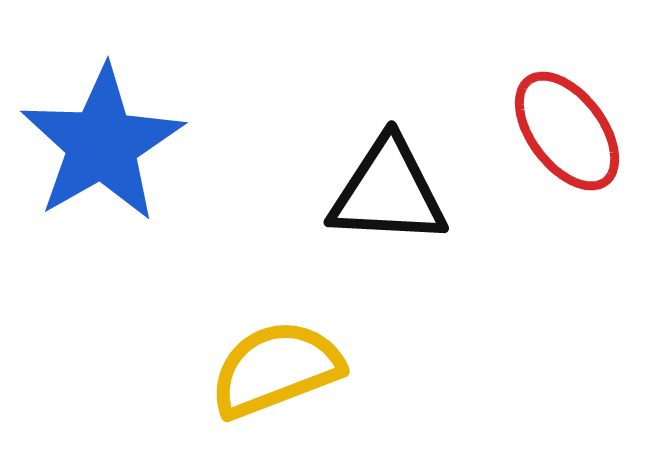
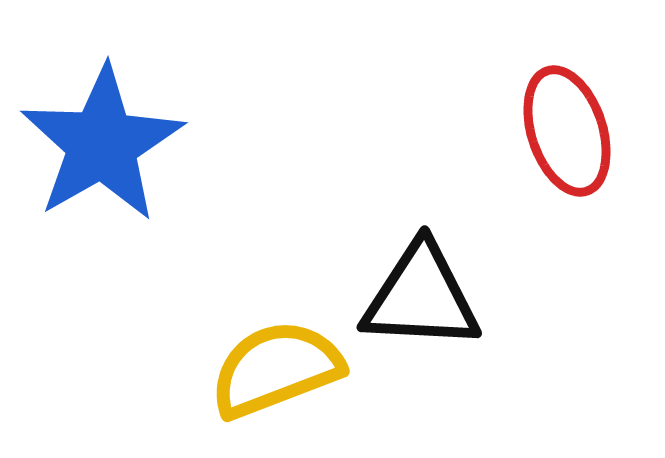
red ellipse: rotated 19 degrees clockwise
black triangle: moved 33 px right, 105 px down
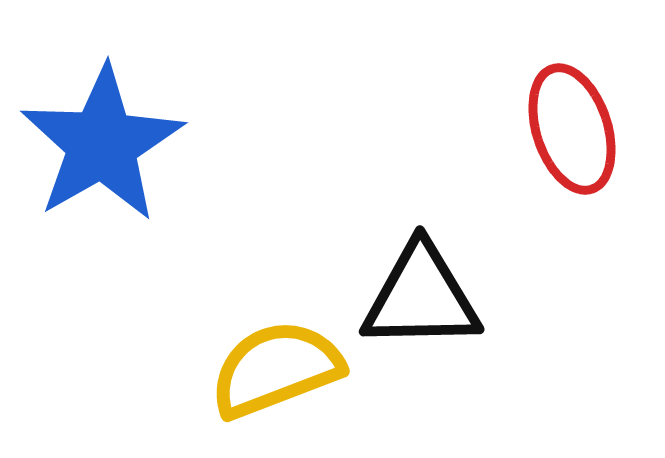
red ellipse: moved 5 px right, 2 px up
black triangle: rotated 4 degrees counterclockwise
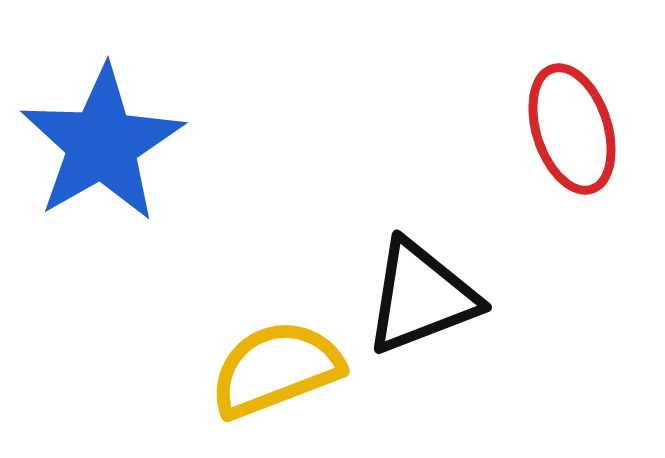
black triangle: rotated 20 degrees counterclockwise
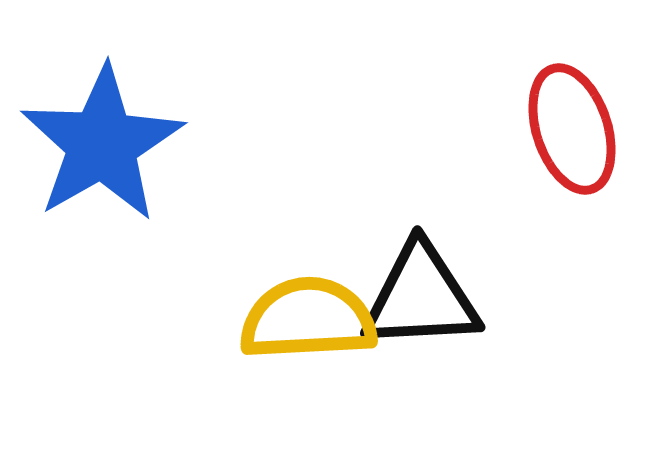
black triangle: rotated 18 degrees clockwise
yellow semicircle: moved 32 px right, 50 px up; rotated 18 degrees clockwise
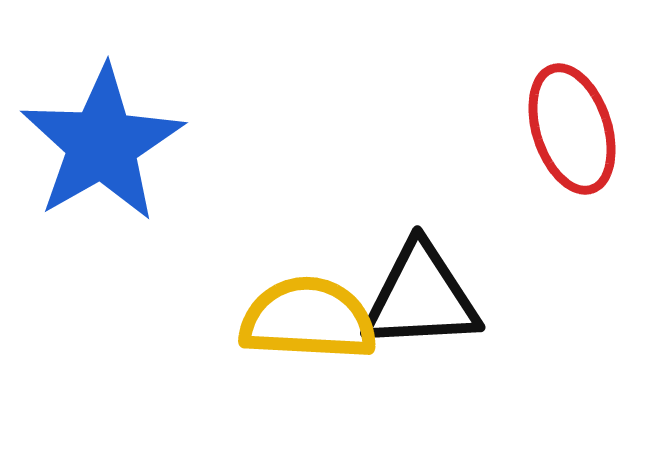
yellow semicircle: rotated 6 degrees clockwise
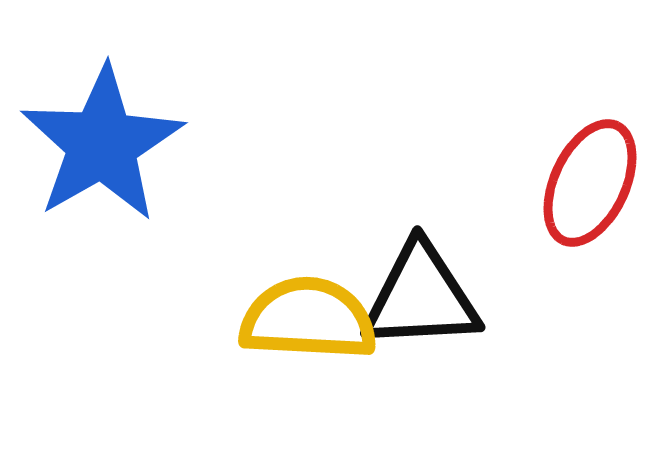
red ellipse: moved 18 px right, 54 px down; rotated 43 degrees clockwise
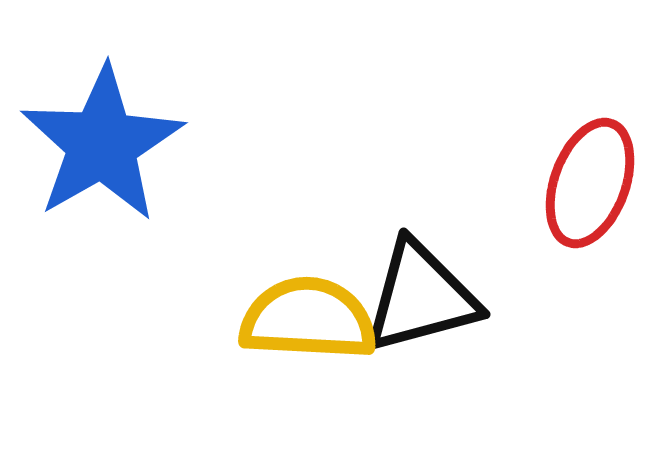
red ellipse: rotated 5 degrees counterclockwise
black triangle: rotated 12 degrees counterclockwise
